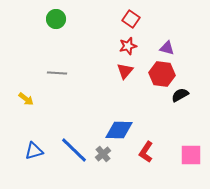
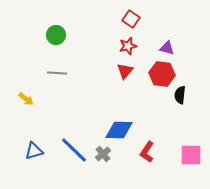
green circle: moved 16 px down
black semicircle: rotated 54 degrees counterclockwise
red L-shape: moved 1 px right
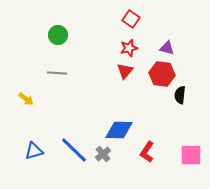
green circle: moved 2 px right
red star: moved 1 px right, 2 px down
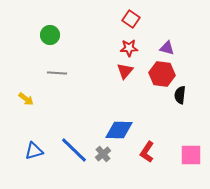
green circle: moved 8 px left
red star: rotated 12 degrees clockwise
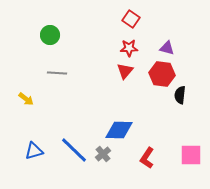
red L-shape: moved 6 px down
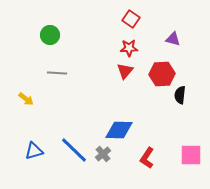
purple triangle: moved 6 px right, 9 px up
red hexagon: rotated 10 degrees counterclockwise
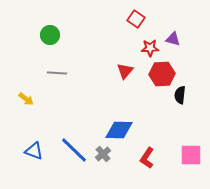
red square: moved 5 px right
red star: moved 21 px right
blue triangle: rotated 36 degrees clockwise
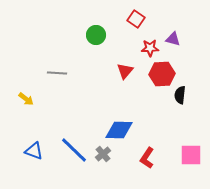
green circle: moved 46 px right
